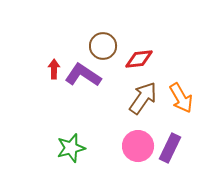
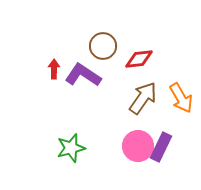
purple rectangle: moved 9 px left, 1 px up
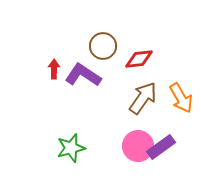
purple rectangle: rotated 28 degrees clockwise
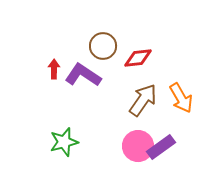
red diamond: moved 1 px left, 1 px up
brown arrow: moved 2 px down
green star: moved 7 px left, 6 px up
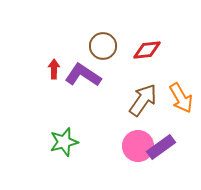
red diamond: moved 9 px right, 8 px up
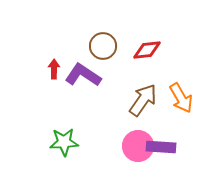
green star: rotated 12 degrees clockwise
purple rectangle: rotated 40 degrees clockwise
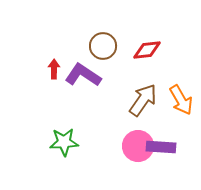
orange arrow: moved 2 px down
